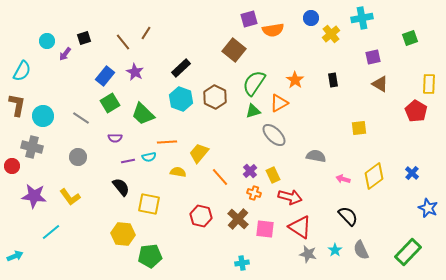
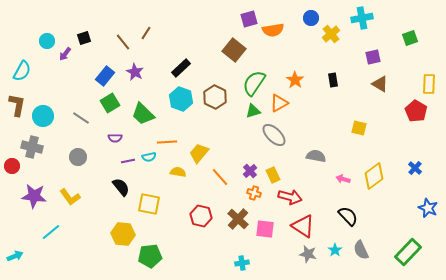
yellow square at (359, 128): rotated 21 degrees clockwise
blue cross at (412, 173): moved 3 px right, 5 px up
red triangle at (300, 227): moved 3 px right, 1 px up
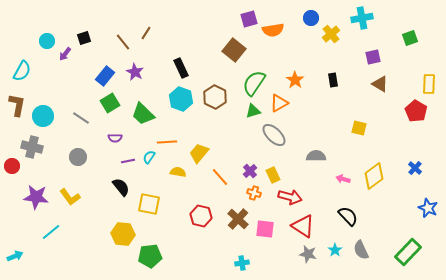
black rectangle at (181, 68): rotated 72 degrees counterclockwise
gray semicircle at (316, 156): rotated 12 degrees counterclockwise
cyan semicircle at (149, 157): rotated 136 degrees clockwise
purple star at (34, 196): moved 2 px right, 1 px down
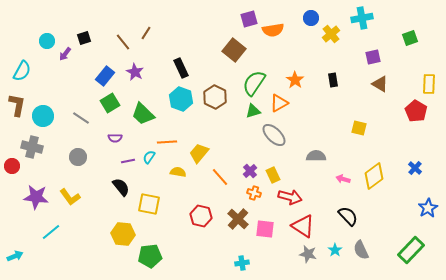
blue star at (428, 208): rotated 18 degrees clockwise
green rectangle at (408, 252): moved 3 px right, 2 px up
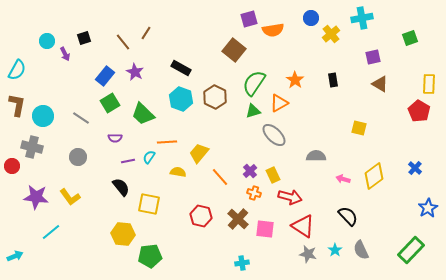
purple arrow at (65, 54): rotated 64 degrees counterclockwise
black rectangle at (181, 68): rotated 36 degrees counterclockwise
cyan semicircle at (22, 71): moved 5 px left, 1 px up
red pentagon at (416, 111): moved 3 px right
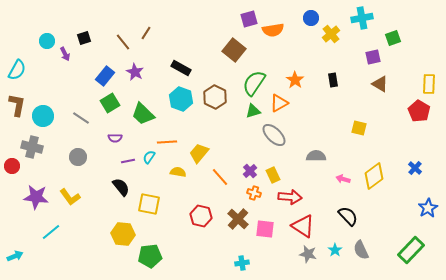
green square at (410, 38): moved 17 px left
red arrow at (290, 197): rotated 10 degrees counterclockwise
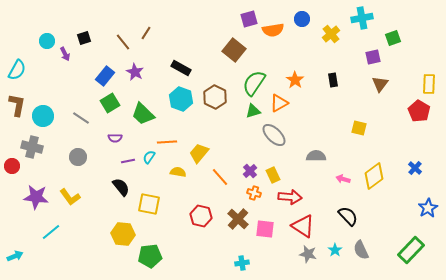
blue circle at (311, 18): moved 9 px left, 1 px down
brown triangle at (380, 84): rotated 36 degrees clockwise
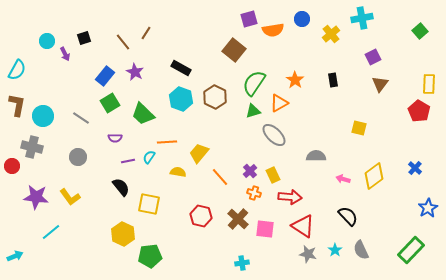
green square at (393, 38): moved 27 px right, 7 px up; rotated 21 degrees counterclockwise
purple square at (373, 57): rotated 14 degrees counterclockwise
yellow hexagon at (123, 234): rotated 20 degrees clockwise
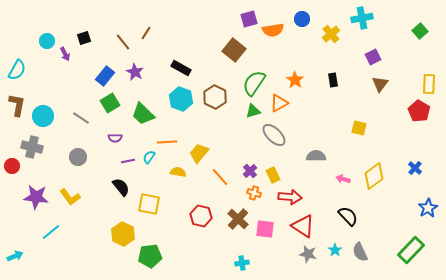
gray semicircle at (361, 250): moved 1 px left, 2 px down
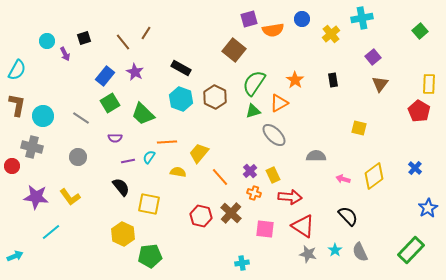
purple square at (373, 57): rotated 14 degrees counterclockwise
brown cross at (238, 219): moved 7 px left, 6 px up
